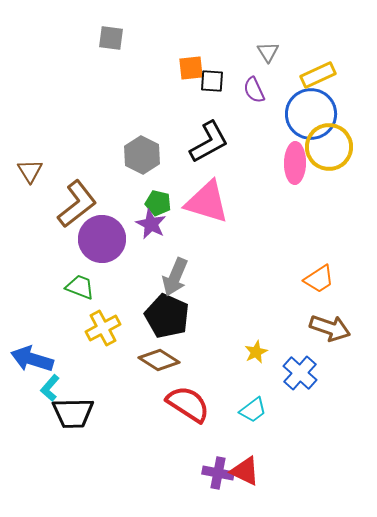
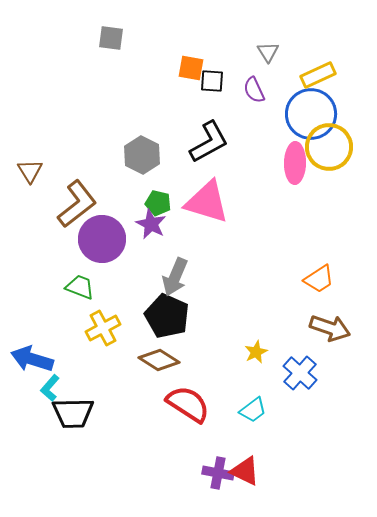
orange square: rotated 16 degrees clockwise
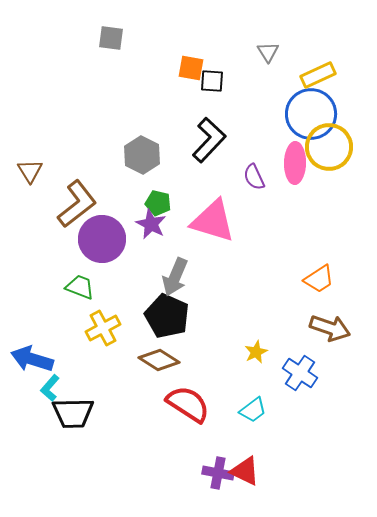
purple semicircle: moved 87 px down
black L-shape: moved 2 px up; rotated 18 degrees counterclockwise
pink triangle: moved 6 px right, 19 px down
blue cross: rotated 8 degrees counterclockwise
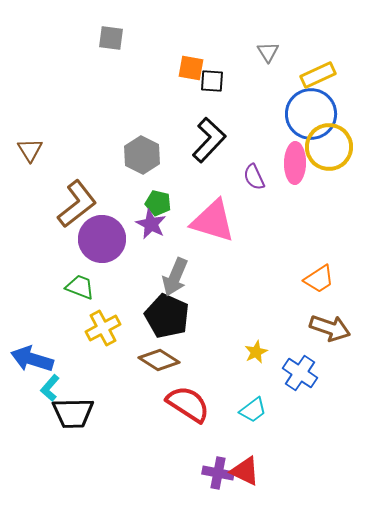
brown triangle: moved 21 px up
